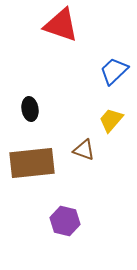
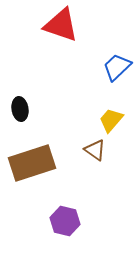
blue trapezoid: moved 3 px right, 4 px up
black ellipse: moved 10 px left
brown triangle: moved 11 px right; rotated 15 degrees clockwise
brown rectangle: rotated 12 degrees counterclockwise
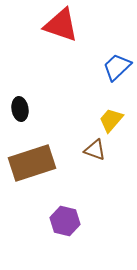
brown triangle: rotated 15 degrees counterclockwise
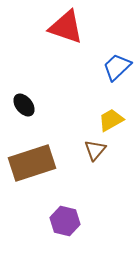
red triangle: moved 5 px right, 2 px down
black ellipse: moved 4 px right, 4 px up; rotated 30 degrees counterclockwise
yellow trapezoid: rotated 20 degrees clockwise
brown triangle: rotated 50 degrees clockwise
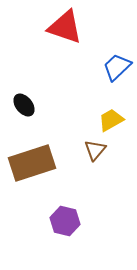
red triangle: moved 1 px left
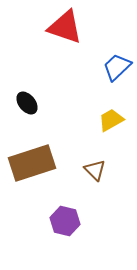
black ellipse: moved 3 px right, 2 px up
brown triangle: moved 20 px down; rotated 25 degrees counterclockwise
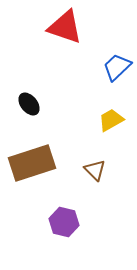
black ellipse: moved 2 px right, 1 px down
purple hexagon: moved 1 px left, 1 px down
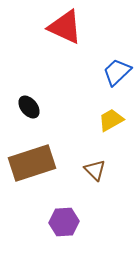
red triangle: rotated 6 degrees clockwise
blue trapezoid: moved 5 px down
black ellipse: moved 3 px down
purple hexagon: rotated 16 degrees counterclockwise
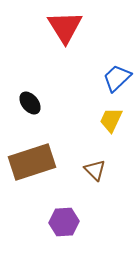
red triangle: rotated 33 degrees clockwise
blue trapezoid: moved 6 px down
black ellipse: moved 1 px right, 4 px up
yellow trapezoid: rotated 36 degrees counterclockwise
brown rectangle: moved 1 px up
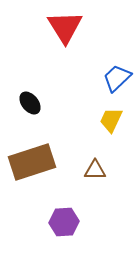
brown triangle: rotated 45 degrees counterclockwise
